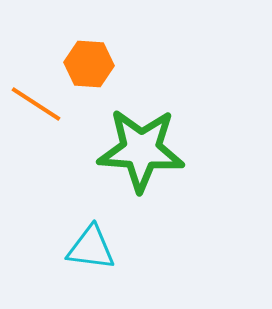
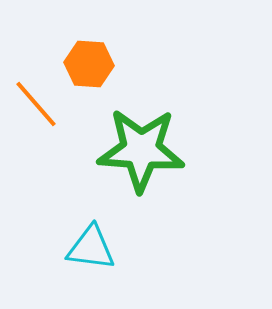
orange line: rotated 16 degrees clockwise
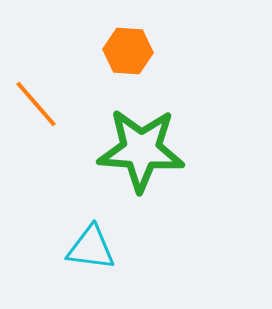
orange hexagon: moved 39 px right, 13 px up
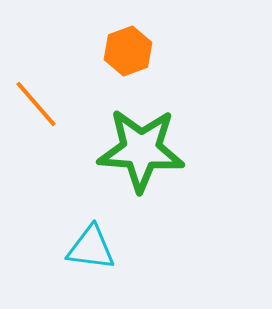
orange hexagon: rotated 24 degrees counterclockwise
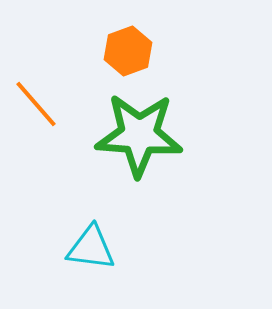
green star: moved 2 px left, 15 px up
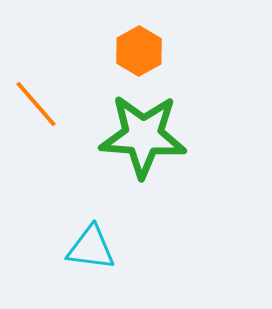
orange hexagon: moved 11 px right; rotated 9 degrees counterclockwise
green star: moved 4 px right, 1 px down
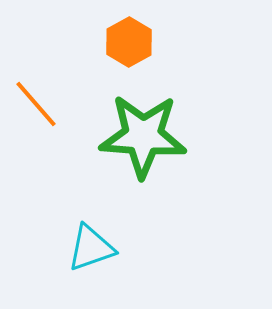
orange hexagon: moved 10 px left, 9 px up
cyan triangle: rotated 26 degrees counterclockwise
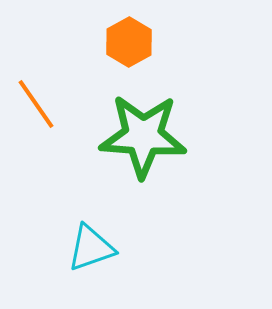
orange line: rotated 6 degrees clockwise
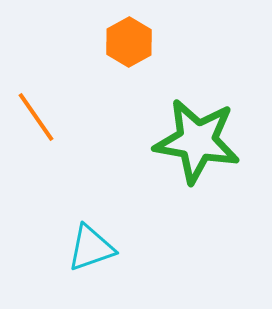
orange line: moved 13 px down
green star: moved 54 px right, 5 px down; rotated 6 degrees clockwise
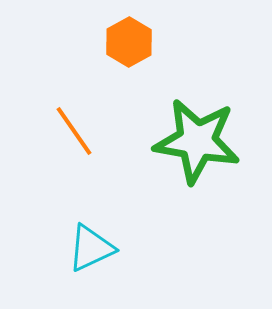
orange line: moved 38 px right, 14 px down
cyan triangle: rotated 6 degrees counterclockwise
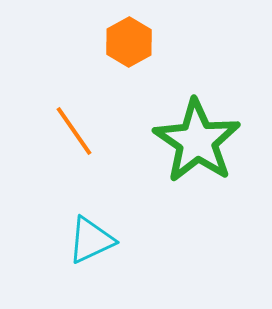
green star: rotated 24 degrees clockwise
cyan triangle: moved 8 px up
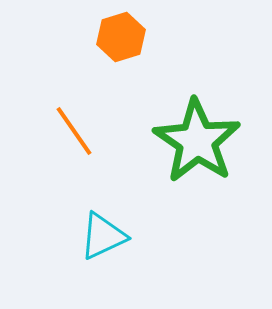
orange hexagon: moved 8 px left, 5 px up; rotated 12 degrees clockwise
cyan triangle: moved 12 px right, 4 px up
